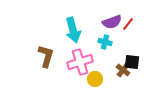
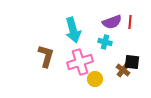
red line: moved 2 px right, 2 px up; rotated 32 degrees counterclockwise
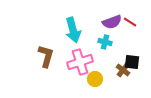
red line: rotated 64 degrees counterclockwise
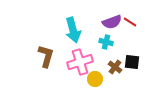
cyan cross: moved 1 px right
brown cross: moved 8 px left, 3 px up
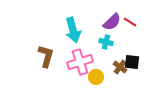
purple semicircle: rotated 24 degrees counterclockwise
brown cross: moved 5 px right
yellow circle: moved 1 px right, 2 px up
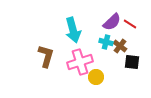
red line: moved 2 px down
brown cross: moved 21 px up
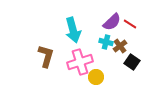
brown cross: rotated 16 degrees clockwise
black square: rotated 28 degrees clockwise
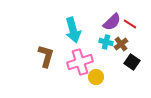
brown cross: moved 1 px right, 2 px up
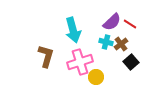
black square: moved 1 px left; rotated 14 degrees clockwise
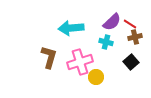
cyan arrow: moved 2 px left, 2 px up; rotated 100 degrees clockwise
brown cross: moved 14 px right, 7 px up; rotated 24 degrees clockwise
brown L-shape: moved 3 px right, 1 px down
